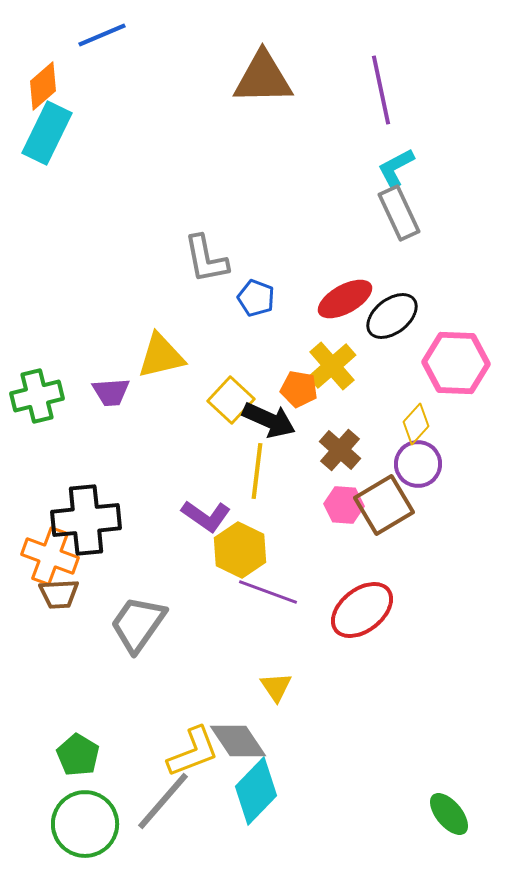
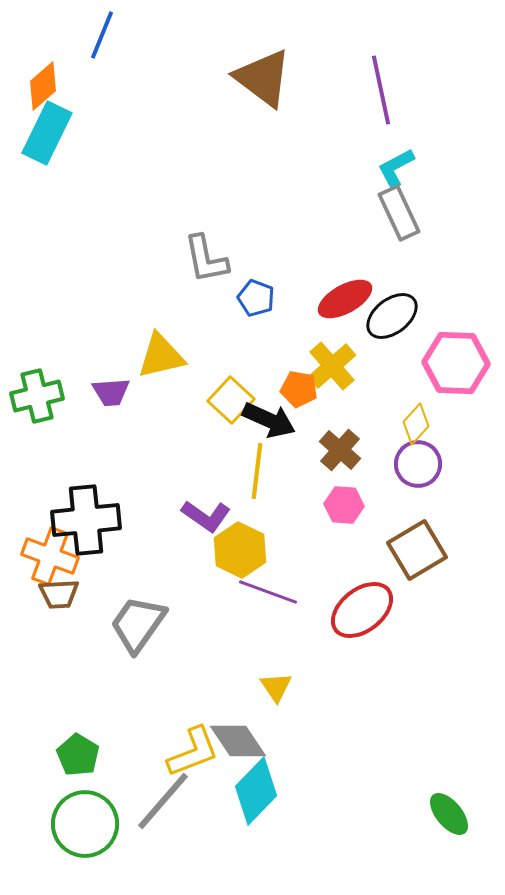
blue line at (102, 35): rotated 45 degrees counterclockwise
brown triangle at (263, 78): rotated 38 degrees clockwise
brown square at (384, 505): moved 33 px right, 45 px down
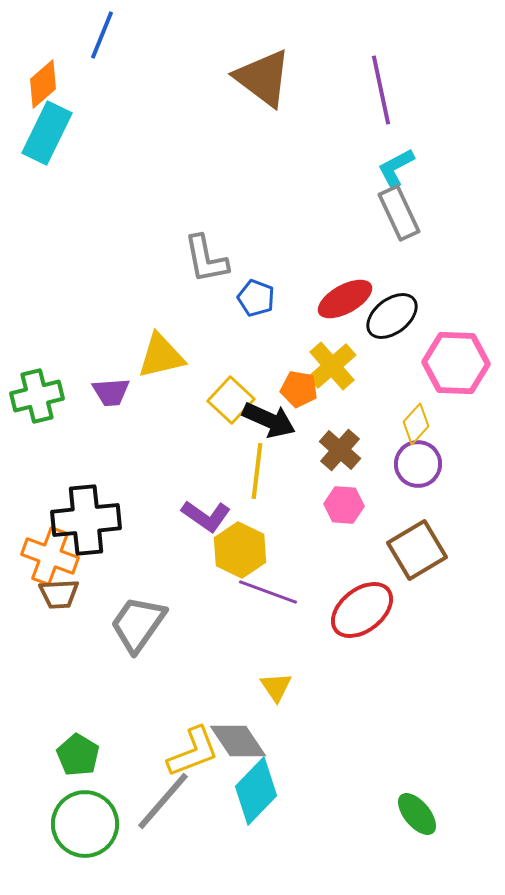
orange diamond at (43, 86): moved 2 px up
green ellipse at (449, 814): moved 32 px left
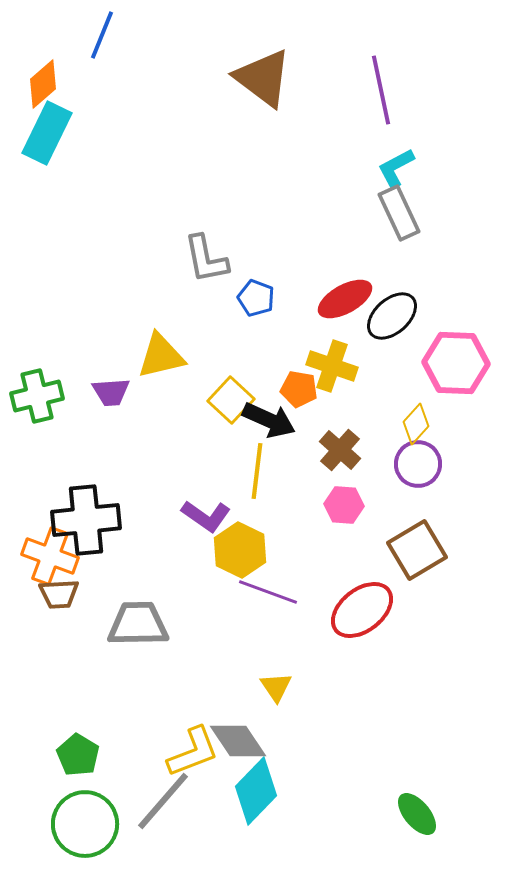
black ellipse at (392, 316): rotated 4 degrees counterclockwise
yellow cross at (332, 366): rotated 30 degrees counterclockwise
gray trapezoid at (138, 624): rotated 54 degrees clockwise
